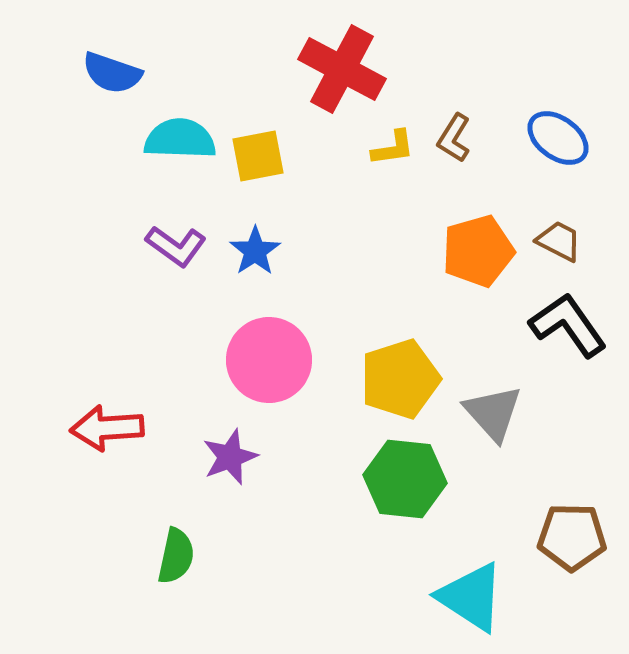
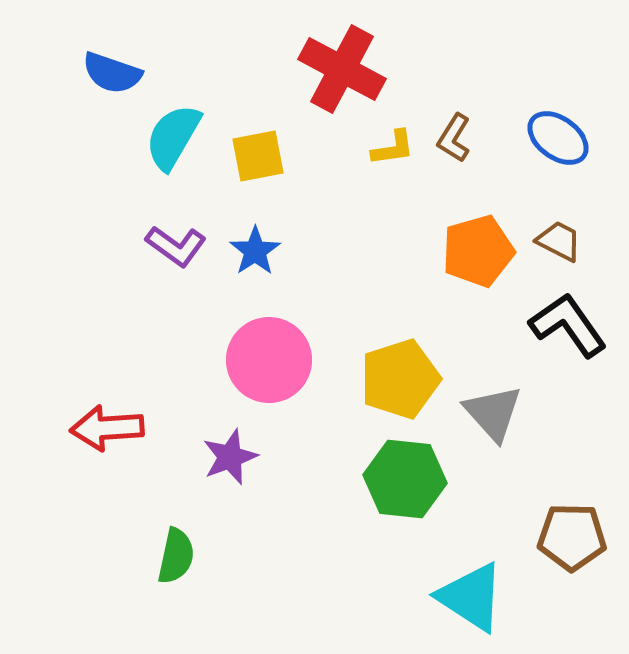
cyan semicircle: moved 7 px left, 2 px up; rotated 62 degrees counterclockwise
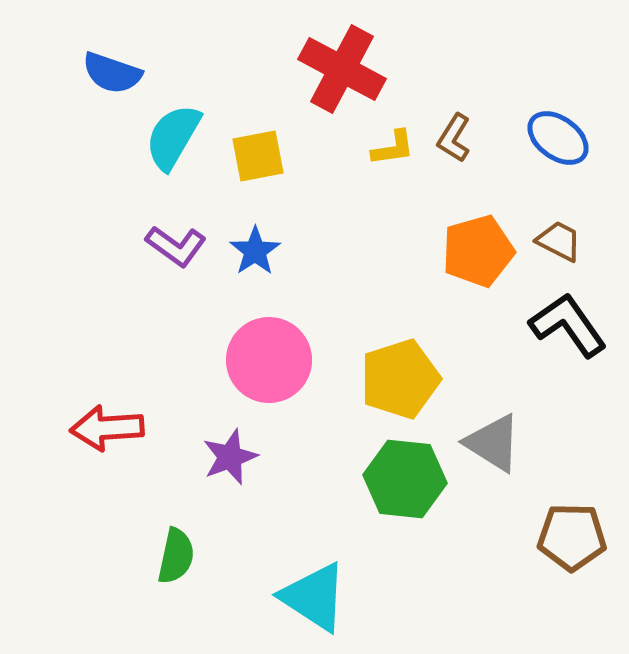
gray triangle: moved 30 px down; rotated 16 degrees counterclockwise
cyan triangle: moved 157 px left
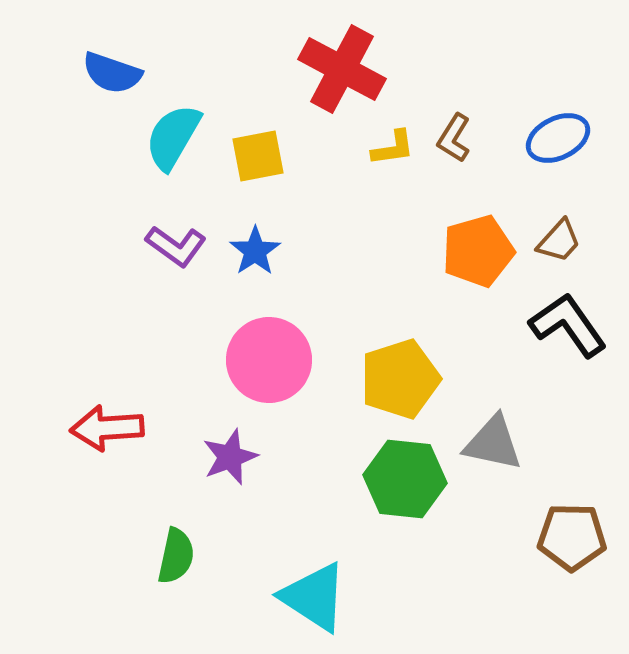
blue ellipse: rotated 62 degrees counterclockwise
brown trapezoid: rotated 105 degrees clockwise
gray triangle: rotated 20 degrees counterclockwise
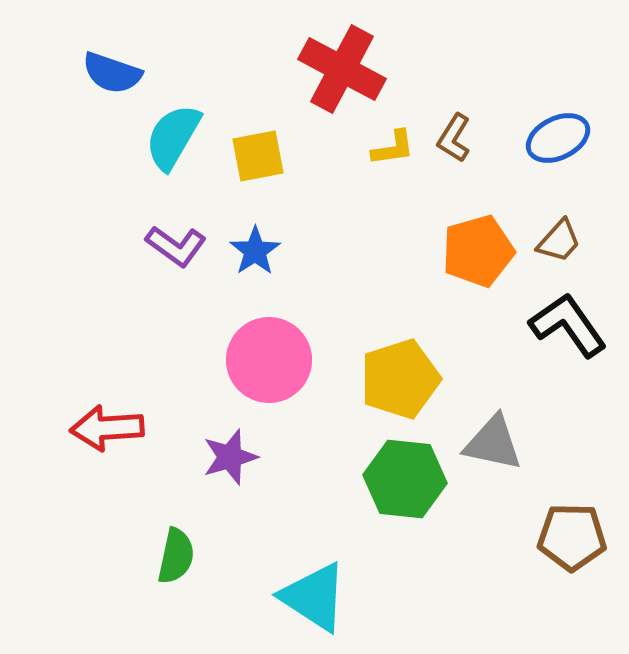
purple star: rotated 4 degrees clockwise
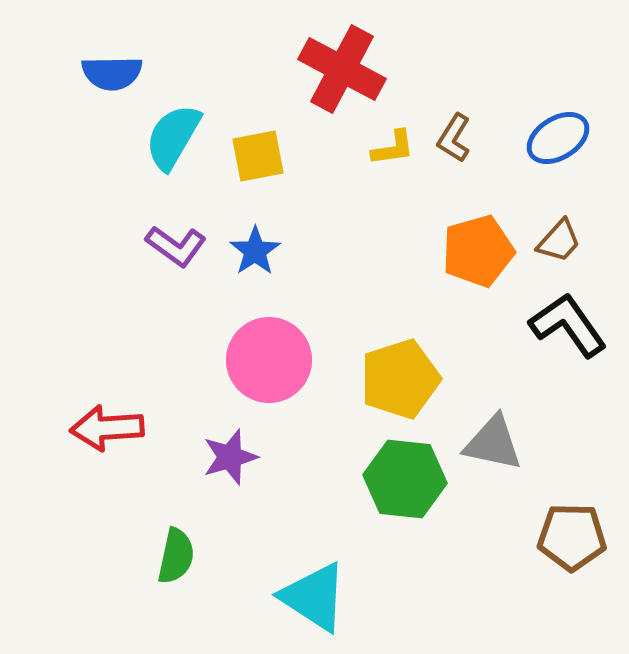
blue semicircle: rotated 20 degrees counterclockwise
blue ellipse: rotated 6 degrees counterclockwise
